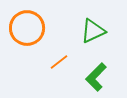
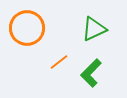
green triangle: moved 1 px right, 2 px up
green L-shape: moved 5 px left, 4 px up
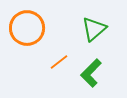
green triangle: rotated 16 degrees counterclockwise
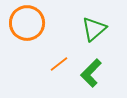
orange circle: moved 5 px up
orange line: moved 2 px down
